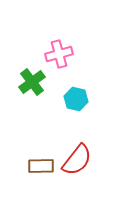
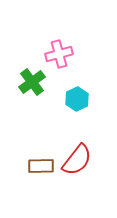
cyan hexagon: moved 1 px right; rotated 20 degrees clockwise
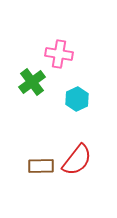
pink cross: rotated 24 degrees clockwise
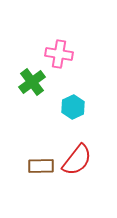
cyan hexagon: moved 4 px left, 8 px down
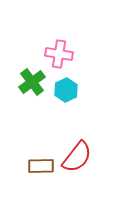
cyan hexagon: moved 7 px left, 17 px up
red semicircle: moved 3 px up
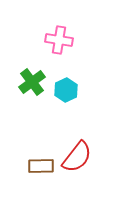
pink cross: moved 14 px up
